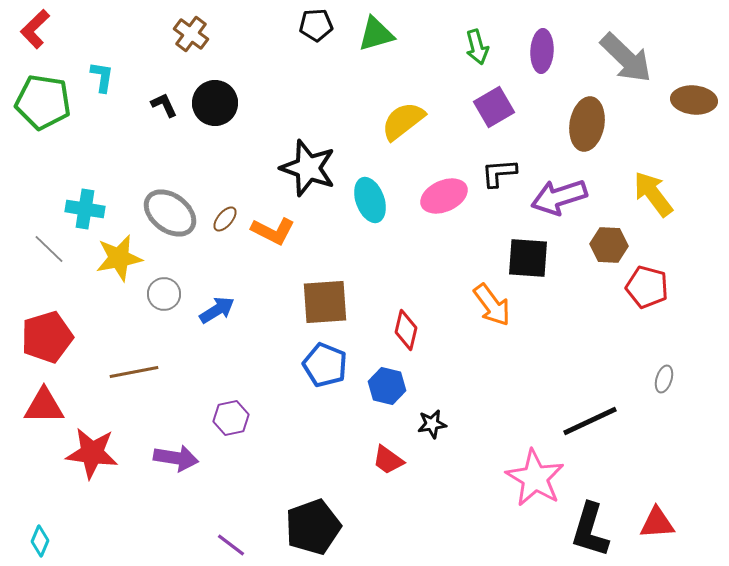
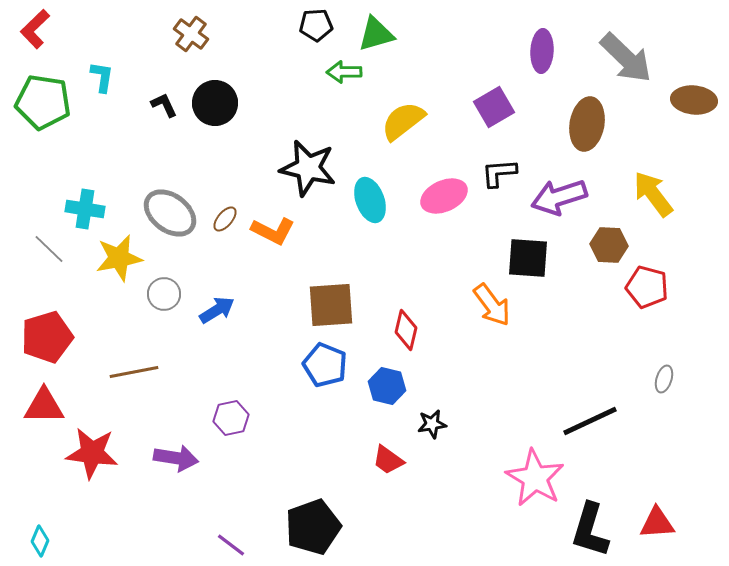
green arrow at (477, 47): moved 133 px left, 25 px down; rotated 104 degrees clockwise
black star at (308, 168): rotated 6 degrees counterclockwise
brown square at (325, 302): moved 6 px right, 3 px down
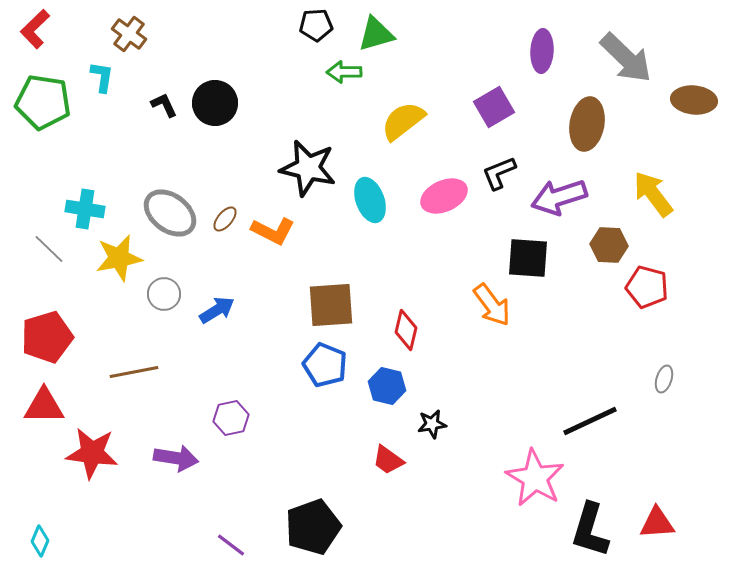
brown cross at (191, 34): moved 62 px left
black L-shape at (499, 173): rotated 18 degrees counterclockwise
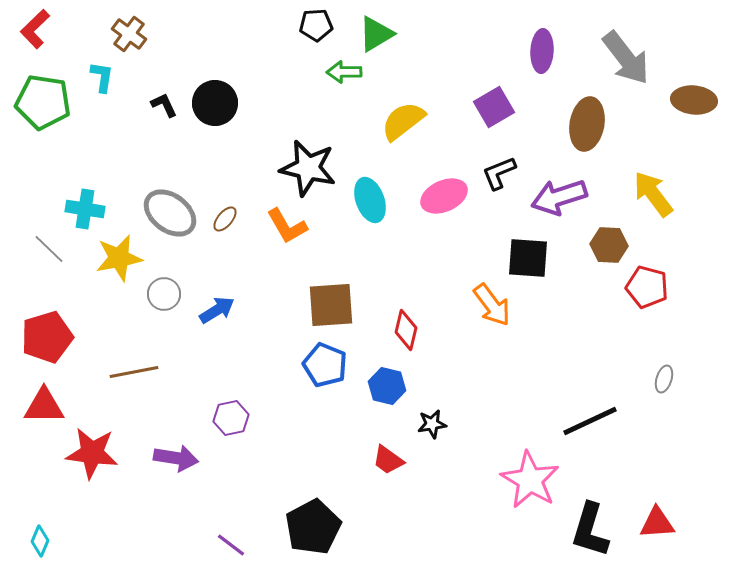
green triangle at (376, 34): rotated 15 degrees counterclockwise
gray arrow at (626, 58): rotated 8 degrees clockwise
orange L-shape at (273, 231): moved 14 px right, 5 px up; rotated 33 degrees clockwise
pink star at (535, 478): moved 5 px left, 2 px down
black pentagon at (313, 527): rotated 8 degrees counterclockwise
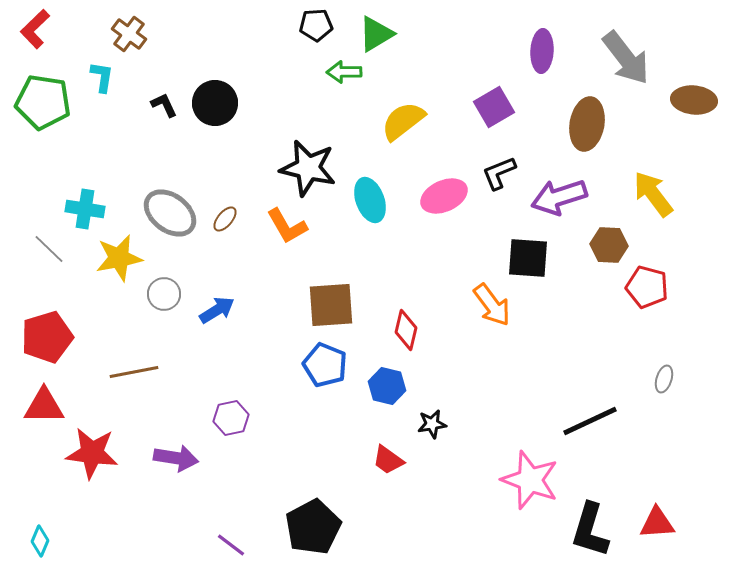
pink star at (530, 480): rotated 10 degrees counterclockwise
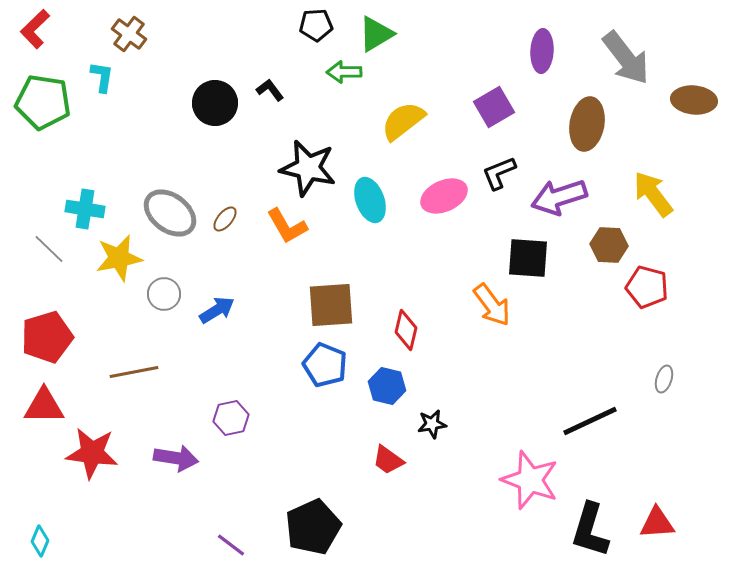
black L-shape at (164, 105): moved 106 px right, 15 px up; rotated 12 degrees counterclockwise
black pentagon at (313, 527): rotated 4 degrees clockwise
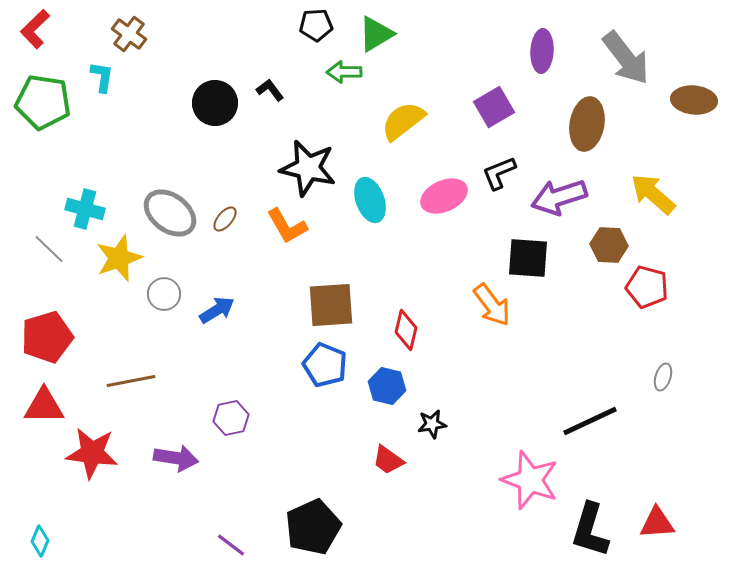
yellow arrow at (653, 194): rotated 12 degrees counterclockwise
cyan cross at (85, 209): rotated 6 degrees clockwise
yellow star at (119, 258): rotated 9 degrees counterclockwise
brown line at (134, 372): moved 3 px left, 9 px down
gray ellipse at (664, 379): moved 1 px left, 2 px up
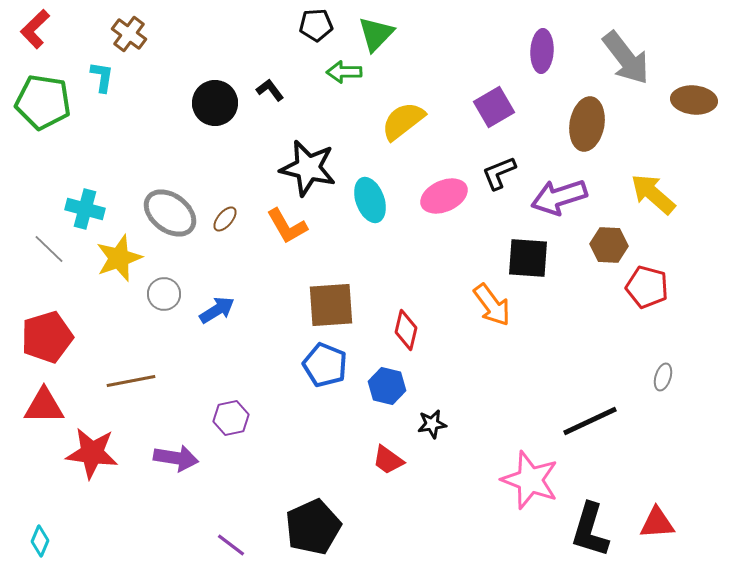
green triangle at (376, 34): rotated 15 degrees counterclockwise
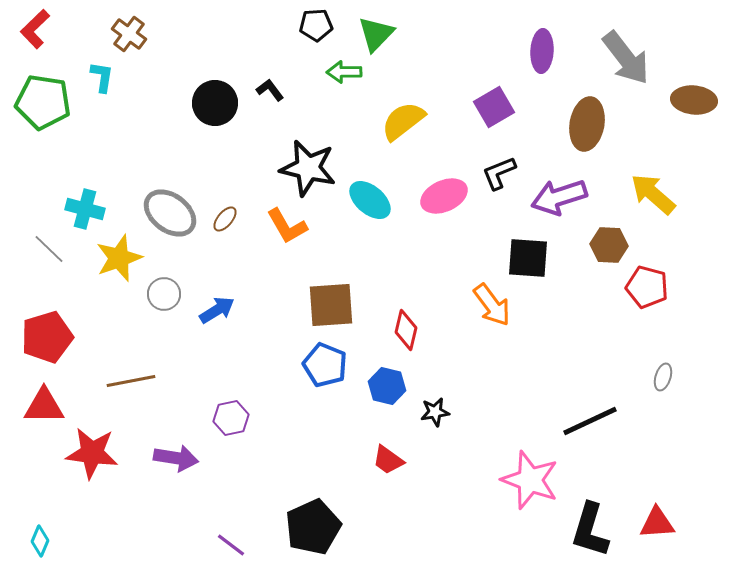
cyan ellipse at (370, 200): rotated 30 degrees counterclockwise
black star at (432, 424): moved 3 px right, 12 px up
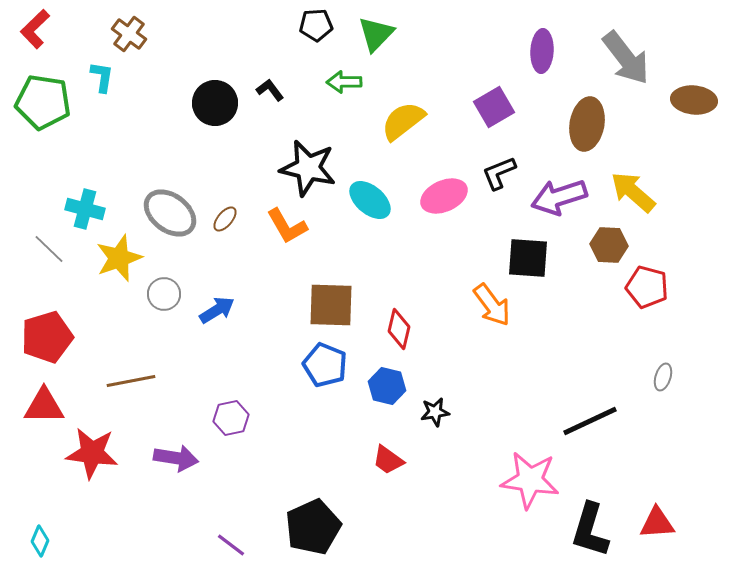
green arrow at (344, 72): moved 10 px down
yellow arrow at (653, 194): moved 20 px left, 2 px up
brown square at (331, 305): rotated 6 degrees clockwise
red diamond at (406, 330): moved 7 px left, 1 px up
pink star at (530, 480): rotated 12 degrees counterclockwise
